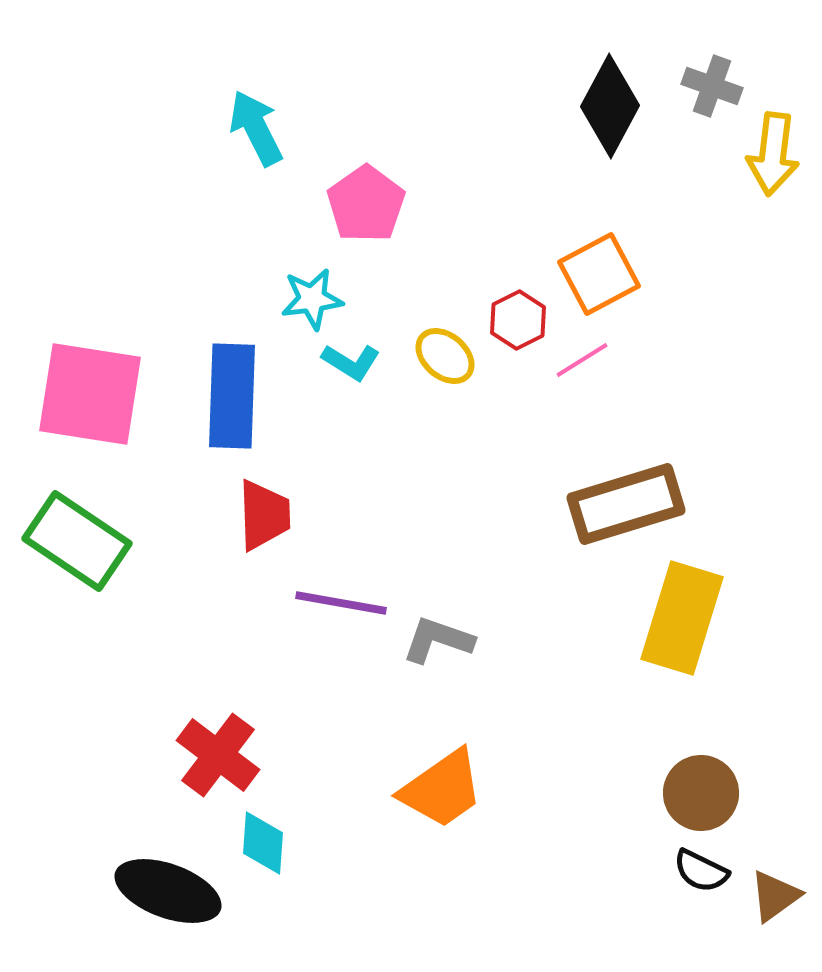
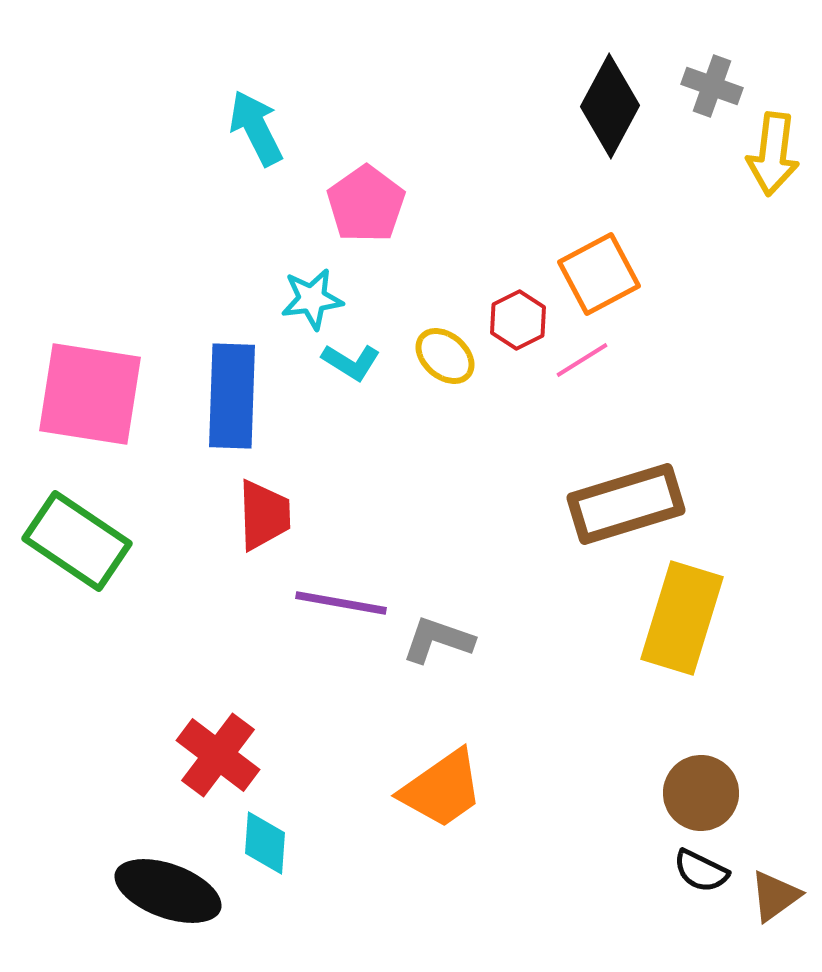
cyan diamond: moved 2 px right
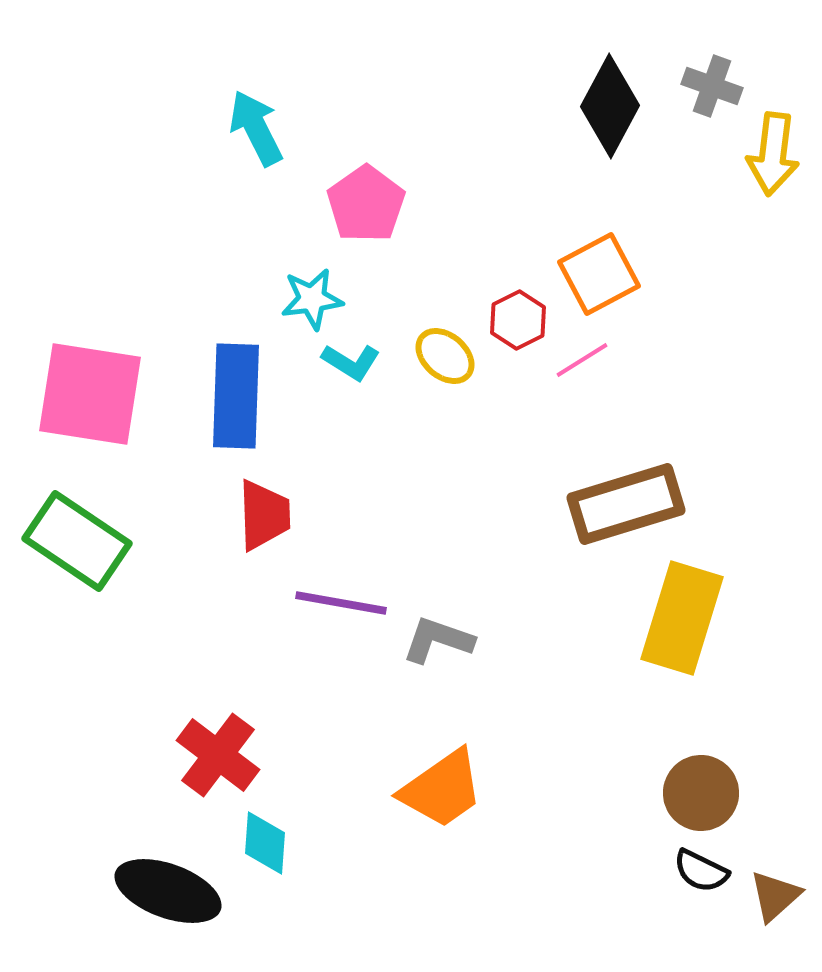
blue rectangle: moved 4 px right
brown triangle: rotated 6 degrees counterclockwise
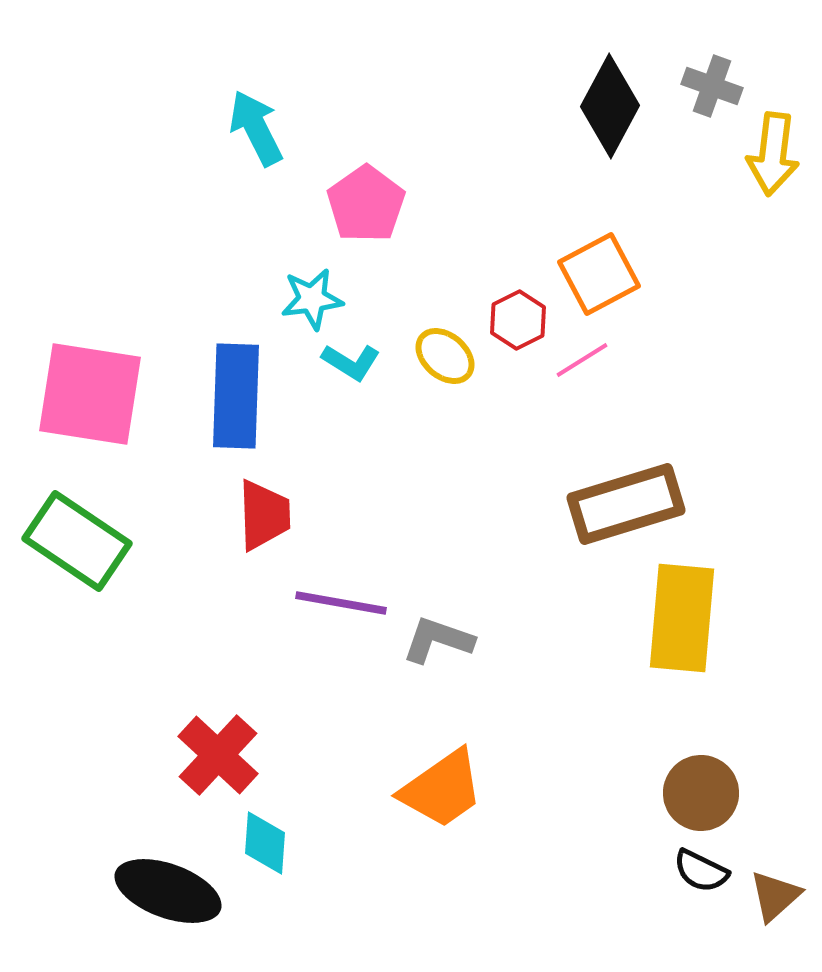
yellow rectangle: rotated 12 degrees counterclockwise
red cross: rotated 6 degrees clockwise
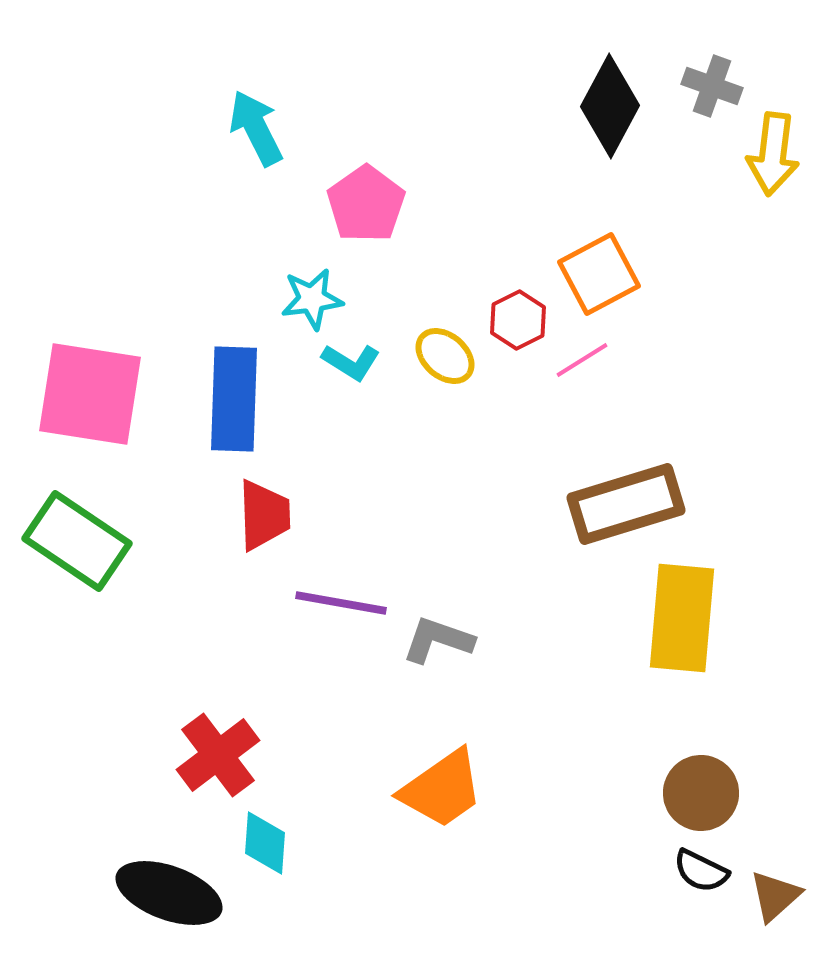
blue rectangle: moved 2 px left, 3 px down
red cross: rotated 10 degrees clockwise
black ellipse: moved 1 px right, 2 px down
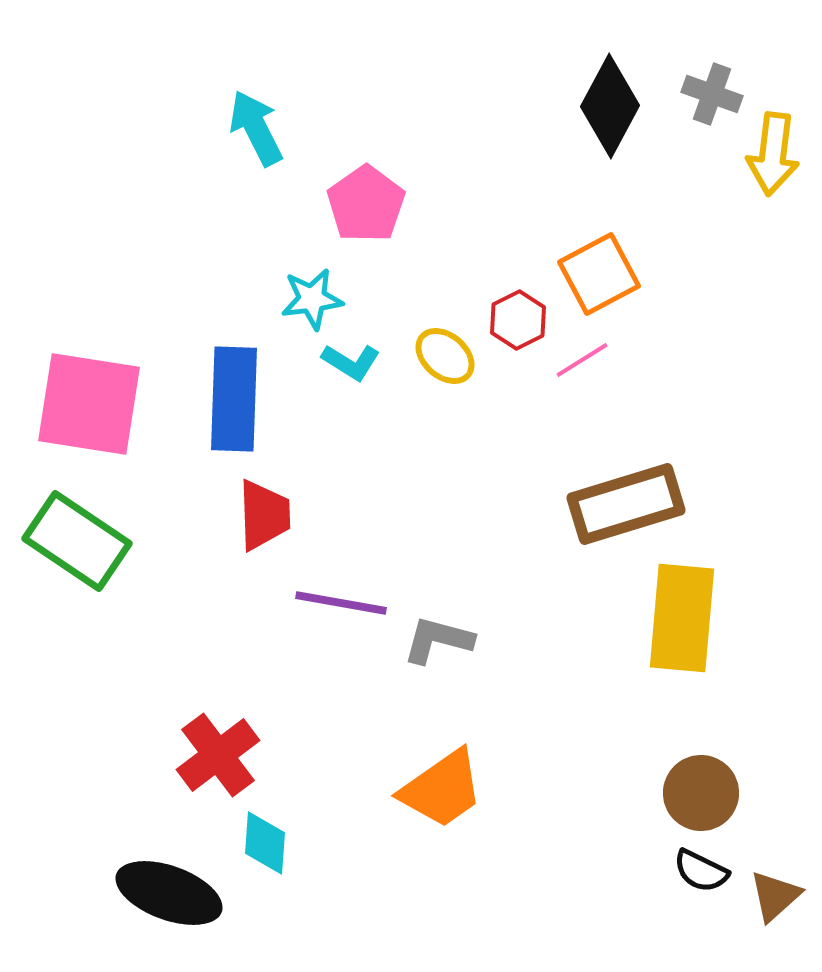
gray cross: moved 8 px down
pink square: moved 1 px left, 10 px down
gray L-shape: rotated 4 degrees counterclockwise
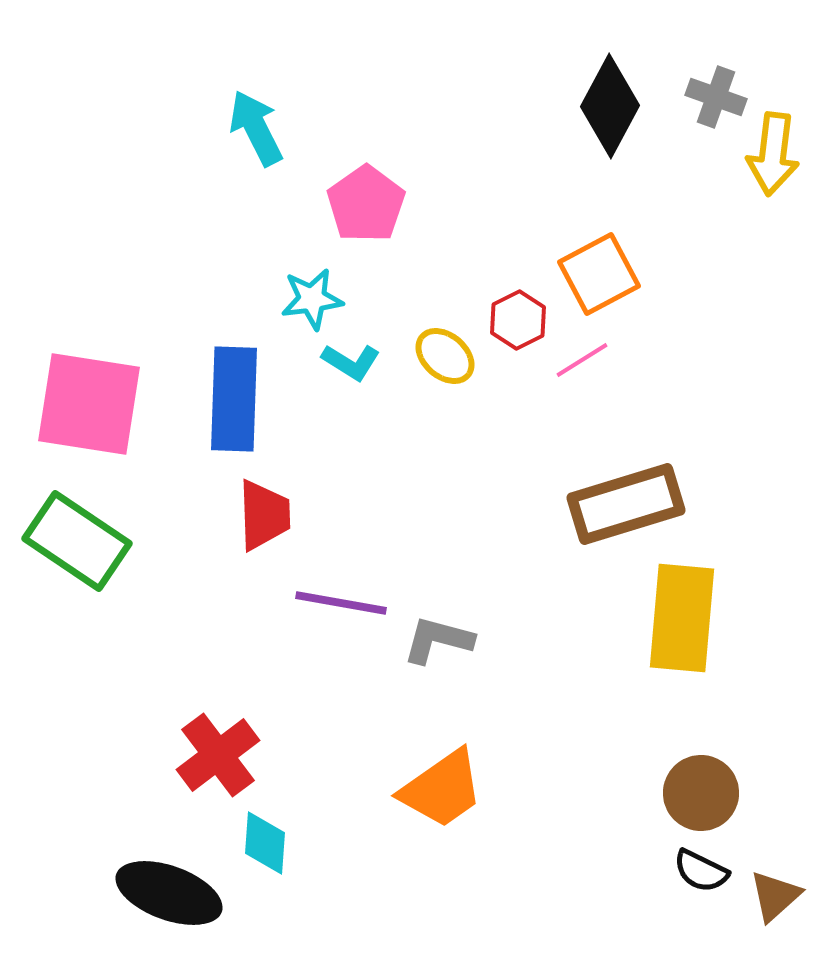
gray cross: moved 4 px right, 3 px down
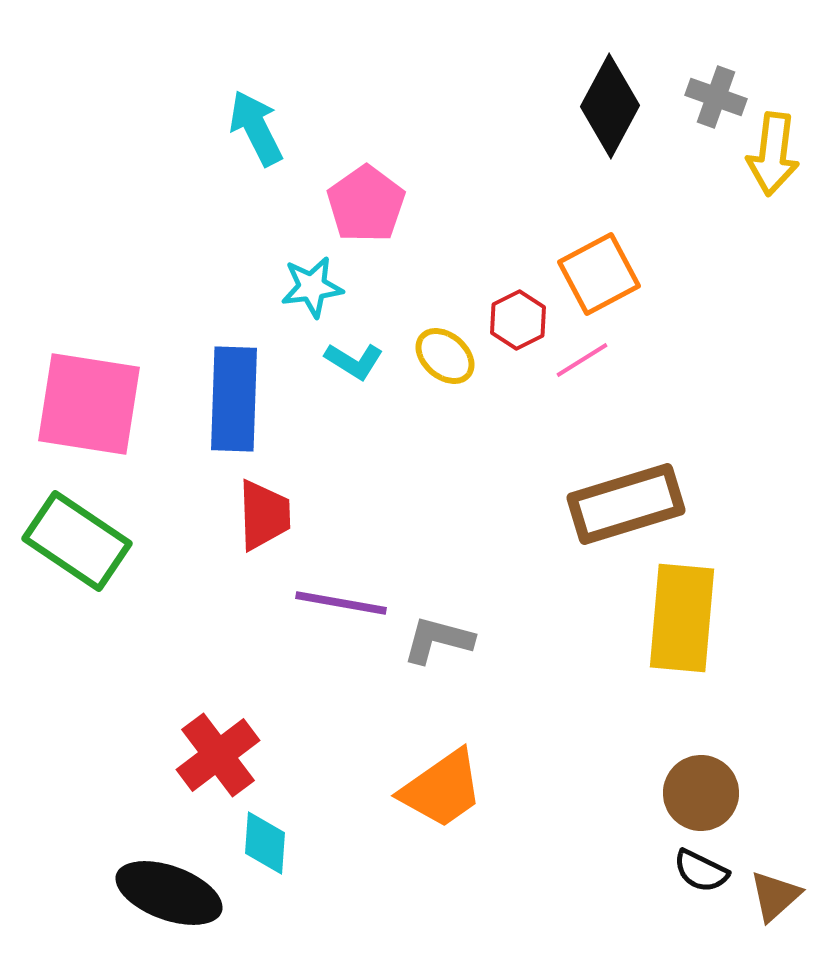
cyan star: moved 12 px up
cyan L-shape: moved 3 px right, 1 px up
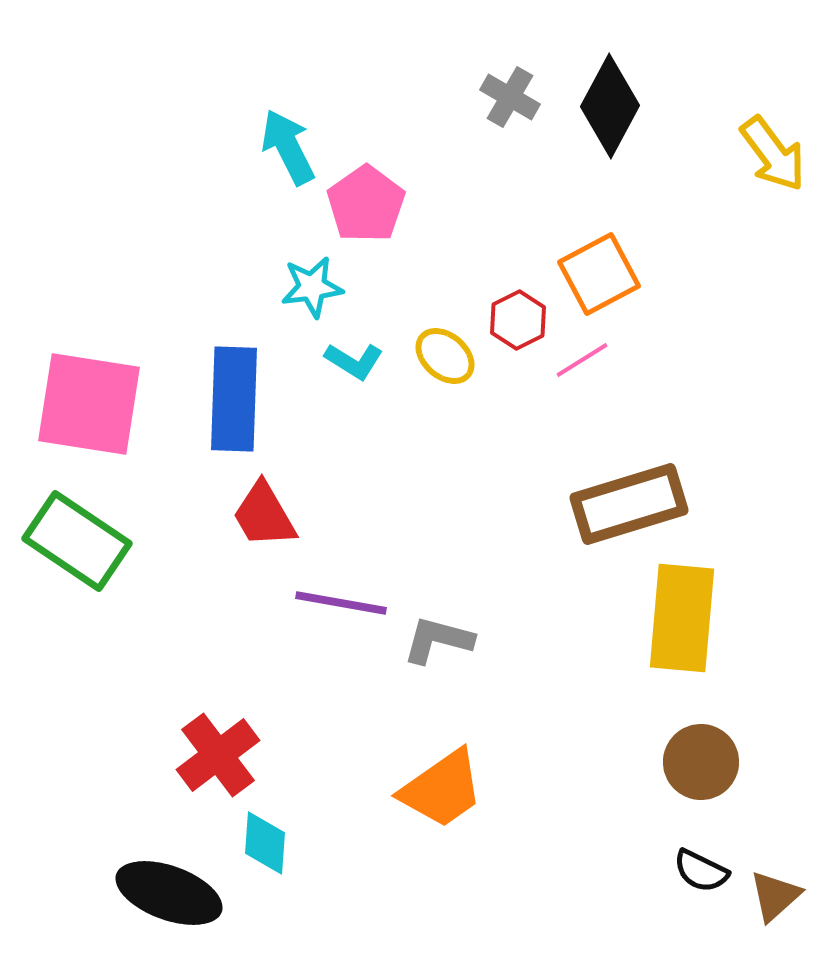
gray cross: moved 206 px left; rotated 10 degrees clockwise
cyan arrow: moved 32 px right, 19 px down
yellow arrow: rotated 44 degrees counterclockwise
brown rectangle: moved 3 px right
red trapezoid: rotated 152 degrees clockwise
brown circle: moved 31 px up
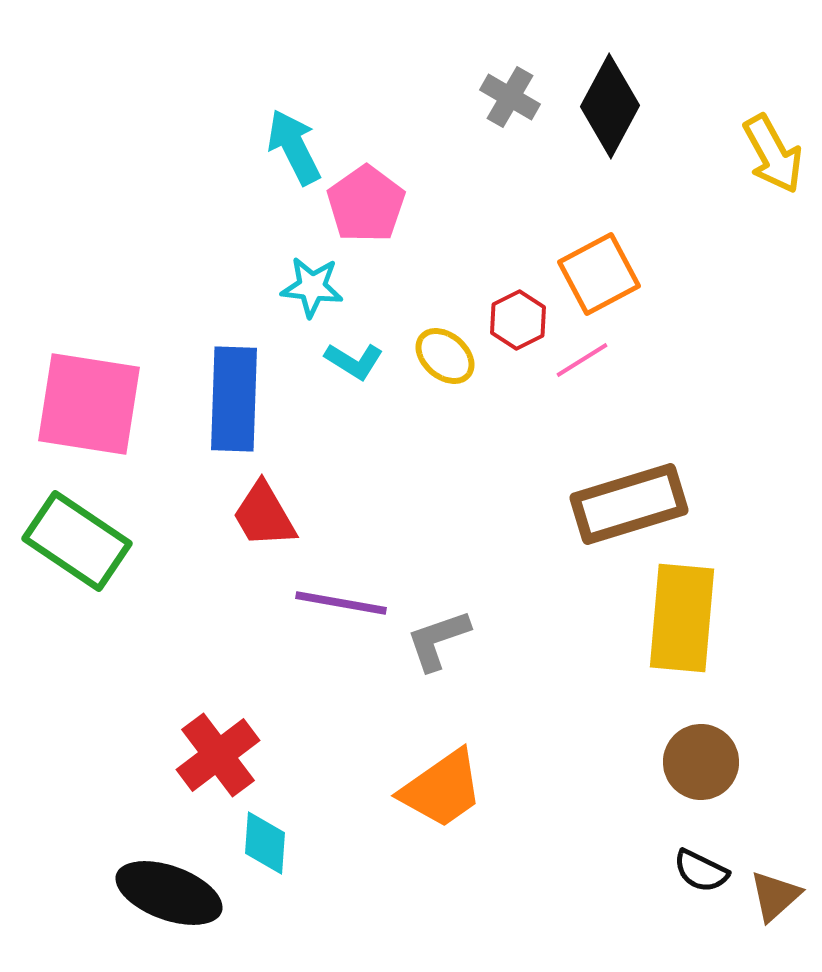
cyan arrow: moved 6 px right
yellow arrow: rotated 8 degrees clockwise
cyan star: rotated 14 degrees clockwise
gray L-shape: rotated 34 degrees counterclockwise
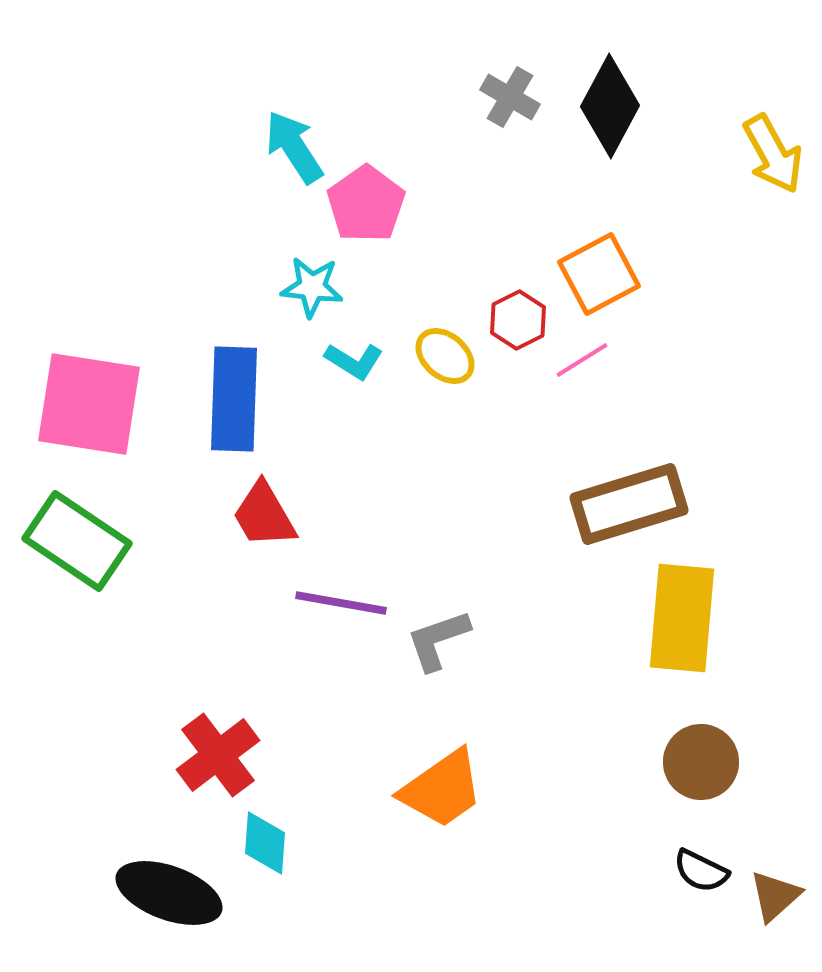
cyan arrow: rotated 6 degrees counterclockwise
